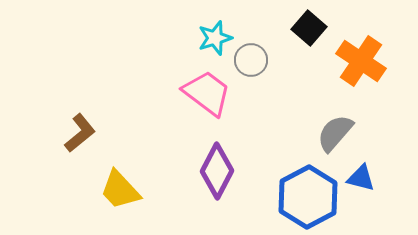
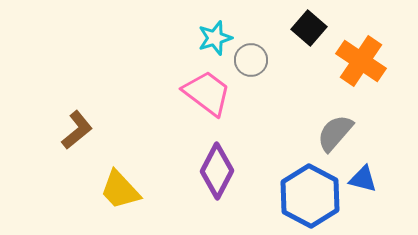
brown L-shape: moved 3 px left, 3 px up
blue triangle: moved 2 px right, 1 px down
blue hexagon: moved 2 px right, 1 px up; rotated 4 degrees counterclockwise
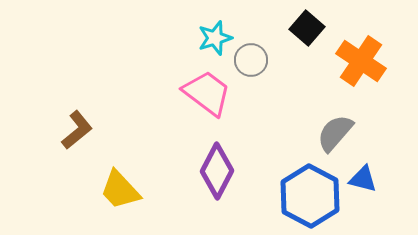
black square: moved 2 px left
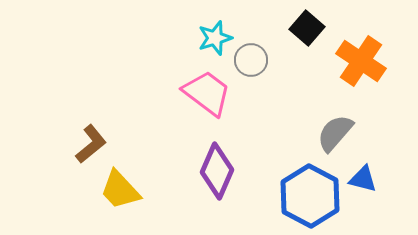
brown L-shape: moved 14 px right, 14 px down
purple diamond: rotated 4 degrees counterclockwise
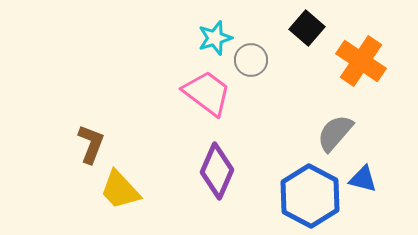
brown L-shape: rotated 30 degrees counterclockwise
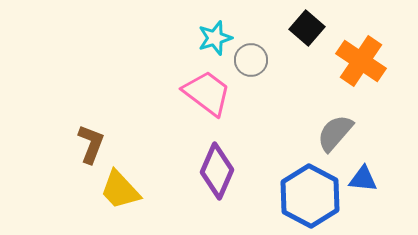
blue triangle: rotated 8 degrees counterclockwise
